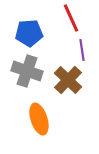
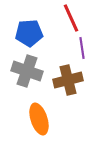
purple line: moved 2 px up
brown cross: rotated 32 degrees clockwise
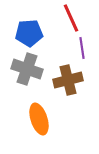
gray cross: moved 2 px up
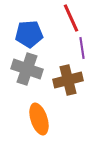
blue pentagon: moved 1 px down
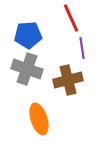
blue pentagon: moved 1 px left, 1 px down
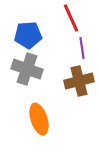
brown cross: moved 11 px right, 1 px down
